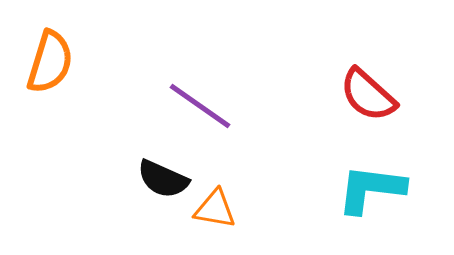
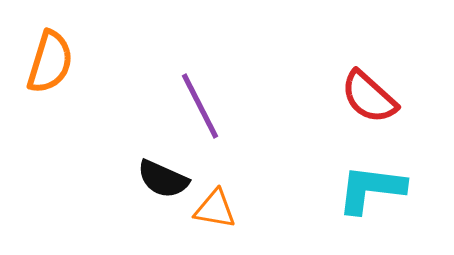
red semicircle: moved 1 px right, 2 px down
purple line: rotated 28 degrees clockwise
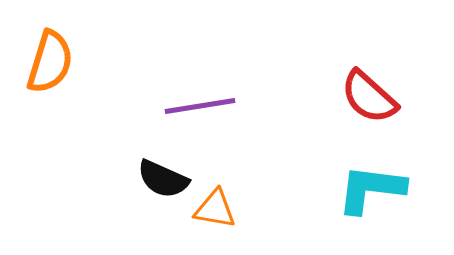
purple line: rotated 72 degrees counterclockwise
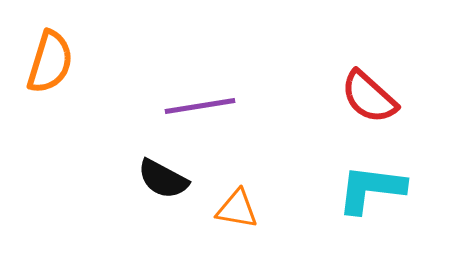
black semicircle: rotated 4 degrees clockwise
orange triangle: moved 22 px right
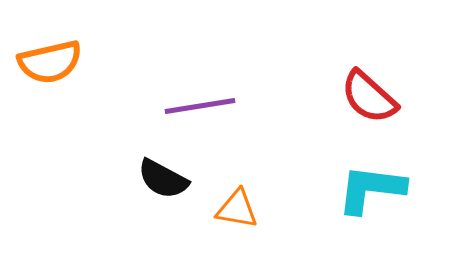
orange semicircle: rotated 60 degrees clockwise
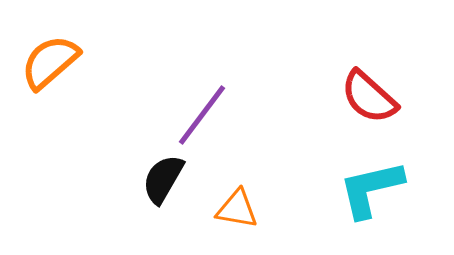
orange semicircle: rotated 152 degrees clockwise
purple line: moved 2 px right, 9 px down; rotated 44 degrees counterclockwise
black semicircle: rotated 92 degrees clockwise
cyan L-shape: rotated 20 degrees counterclockwise
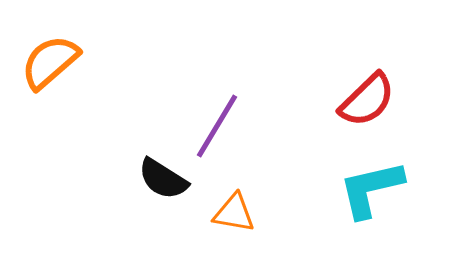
red semicircle: moved 2 px left, 3 px down; rotated 86 degrees counterclockwise
purple line: moved 15 px right, 11 px down; rotated 6 degrees counterclockwise
black semicircle: rotated 88 degrees counterclockwise
orange triangle: moved 3 px left, 4 px down
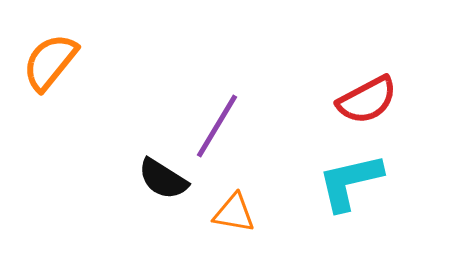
orange semicircle: rotated 10 degrees counterclockwise
red semicircle: rotated 16 degrees clockwise
cyan L-shape: moved 21 px left, 7 px up
